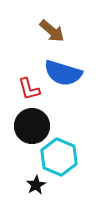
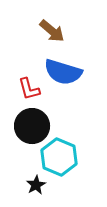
blue semicircle: moved 1 px up
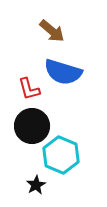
cyan hexagon: moved 2 px right, 2 px up
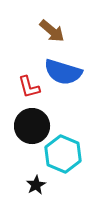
red L-shape: moved 2 px up
cyan hexagon: moved 2 px right, 1 px up
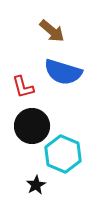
red L-shape: moved 6 px left
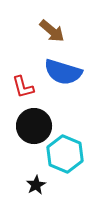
black circle: moved 2 px right
cyan hexagon: moved 2 px right
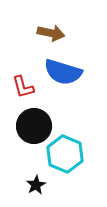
brown arrow: moved 1 px left, 2 px down; rotated 28 degrees counterclockwise
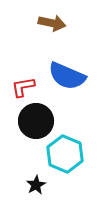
brown arrow: moved 1 px right, 10 px up
blue semicircle: moved 4 px right, 4 px down; rotated 6 degrees clockwise
red L-shape: rotated 95 degrees clockwise
black circle: moved 2 px right, 5 px up
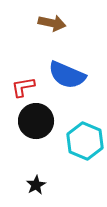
blue semicircle: moved 1 px up
cyan hexagon: moved 20 px right, 13 px up
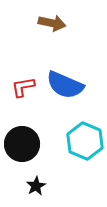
blue semicircle: moved 2 px left, 10 px down
black circle: moved 14 px left, 23 px down
black star: moved 1 px down
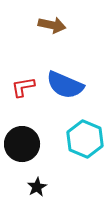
brown arrow: moved 2 px down
cyan hexagon: moved 2 px up
black star: moved 1 px right, 1 px down
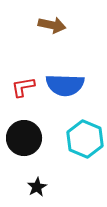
blue semicircle: rotated 21 degrees counterclockwise
black circle: moved 2 px right, 6 px up
